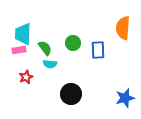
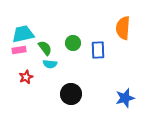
cyan trapezoid: rotated 75 degrees clockwise
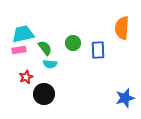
orange semicircle: moved 1 px left
black circle: moved 27 px left
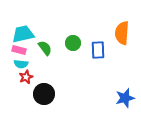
orange semicircle: moved 5 px down
pink rectangle: rotated 24 degrees clockwise
cyan semicircle: moved 29 px left
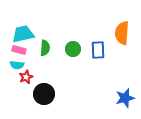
green circle: moved 6 px down
green semicircle: rotated 42 degrees clockwise
cyan semicircle: moved 4 px left, 1 px down
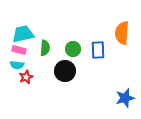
black circle: moved 21 px right, 23 px up
